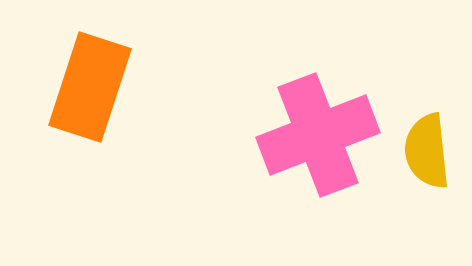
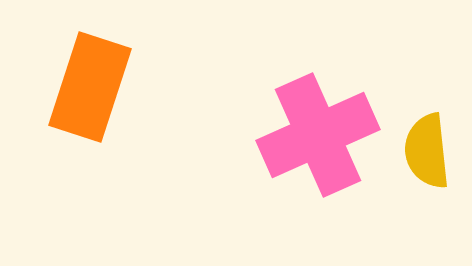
pink cross: rotated 3 degrees counterclockwise
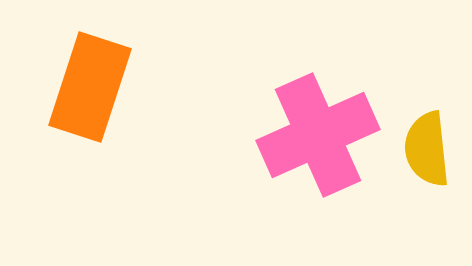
yellow semicircle: moved 2 px up
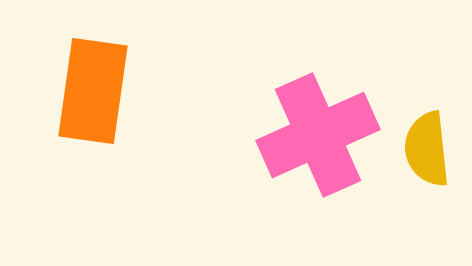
orange rectangle: moved 3 px right, 4 px down; rotated 10 degrees counterclockwise
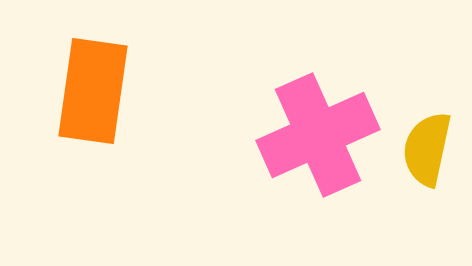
yellow semicircle: rotated 18 degrees clockwise
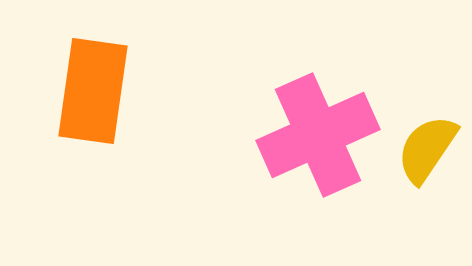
yellow semicircle: rotated 22 degrees clockwise
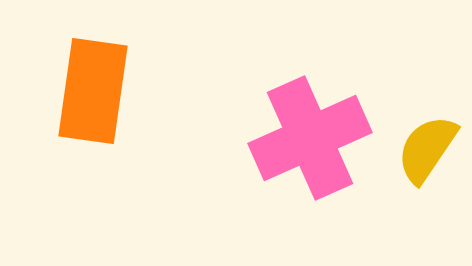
pink cross: moved 8 px left, 3 px down
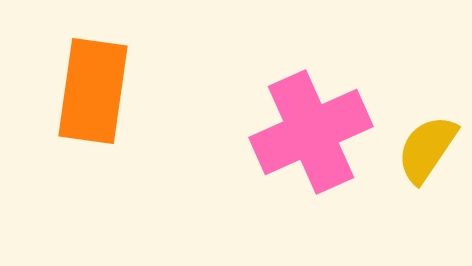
pink cross: moved 1 px right, 6 px up
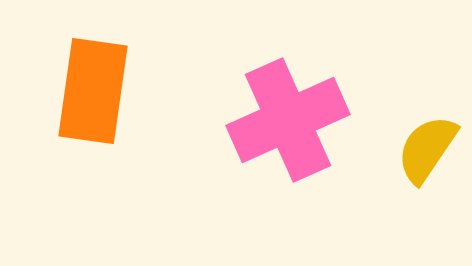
pink cross: moved 23 px left, 12 px up
